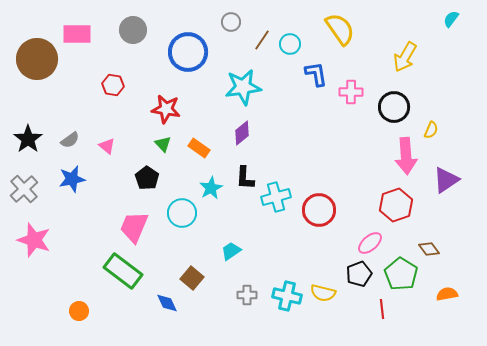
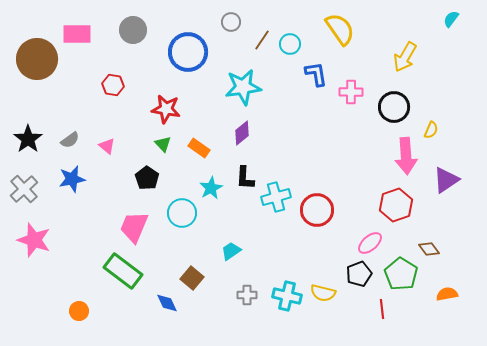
red circle at (319, 210): moved 2 px left
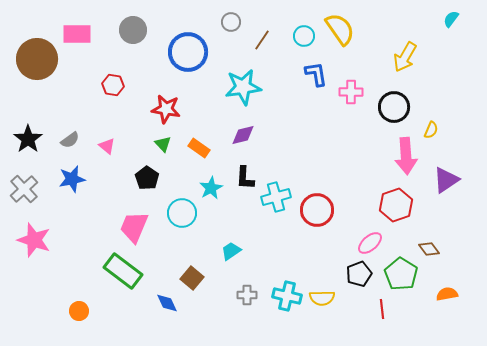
cyan circle at (290, 44): moved 14 px right, 8 px up
purple diamond at (242, 133): moved 1 px right, 2 px down; rotated 25 degrees clockwise
yellow semicircle at (323, 293): moved 1 px left, 5 px down; rotated 15 degrees counterclockwise
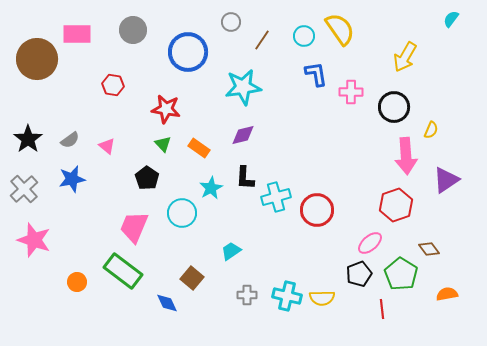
orange circle at (79, 311): moved 2 px left, 29 px up
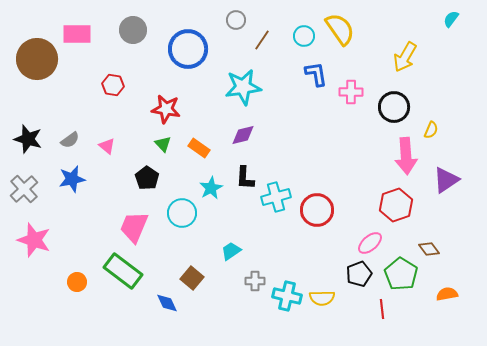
gray circle at (231, 22): moved 5 px right, 2 px up
blue circle at (188, 52): moved 3 px up
black star at (28, 139): rotated 20 degrees counterclockwise
gray cross at (247, 295): moved 8 px right, 14 px up
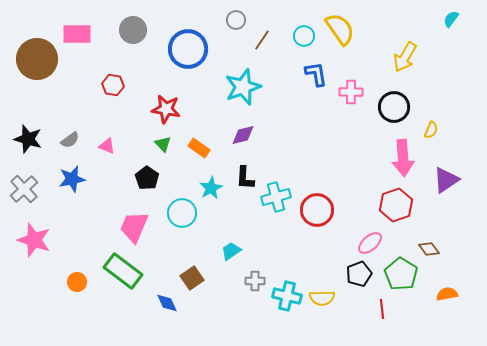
cyan star at (243, 87): rotated 12 degrees counterclockwise
pink triangle at (107, 146): rotated 18 degrees counterclockwise
pink arrow at (406, 156): moved 3 px left, 2 px down
brown square at (192, 278): rotated 15 degrees clockwise
